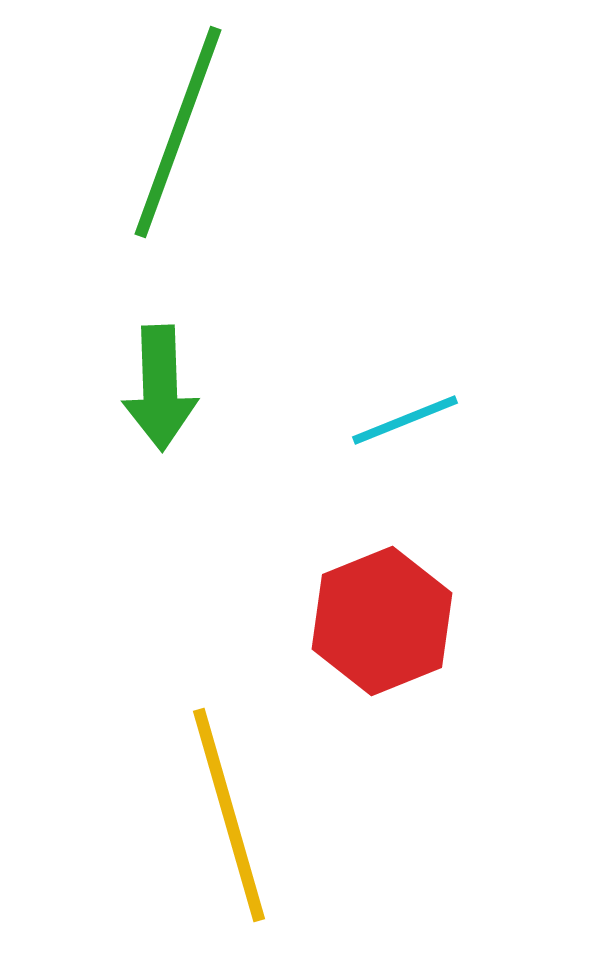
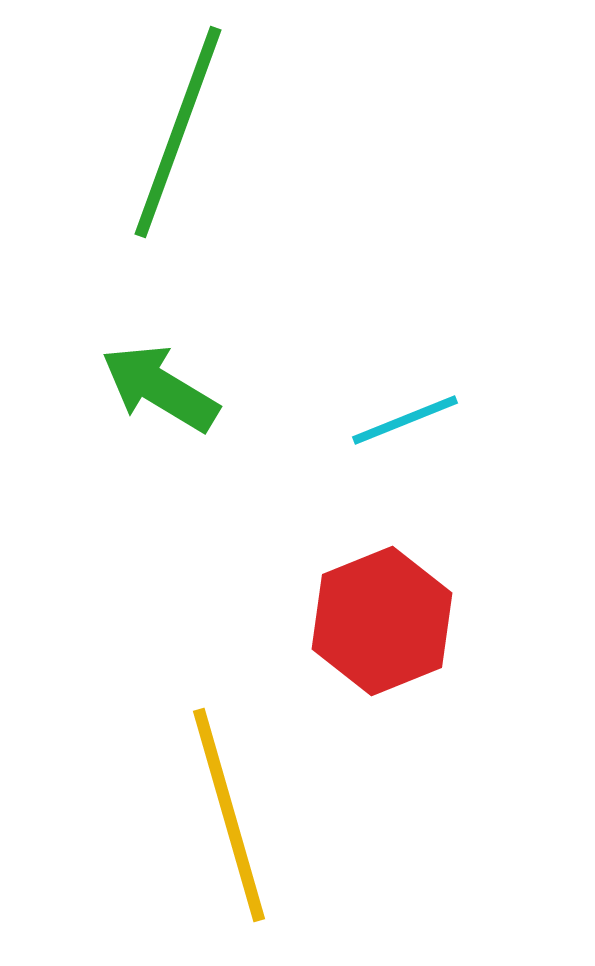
green arrow: rotated 123 degrees clockwise
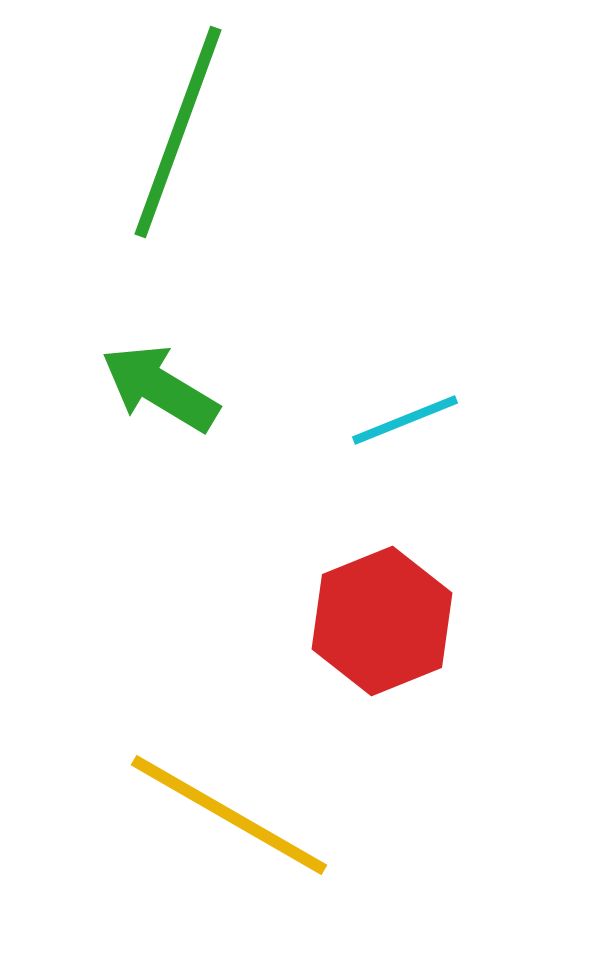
yellow line: rotated 44 degrees counterclockwise
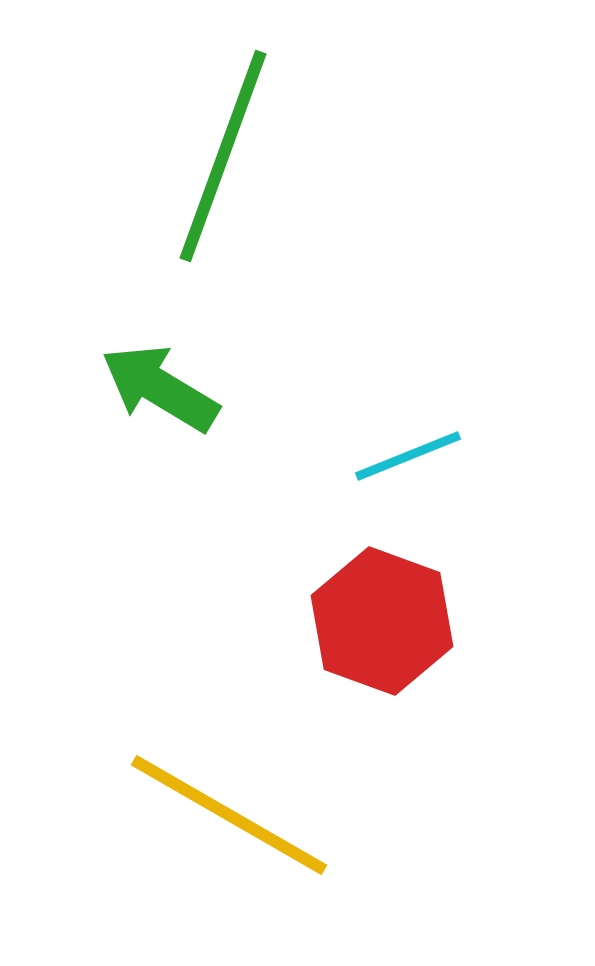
green line: moved 45 px right, 24 px down
cyan line: moved 3 px right, 36 px down
red hexagon: rotated 18 degrees counterclockwise
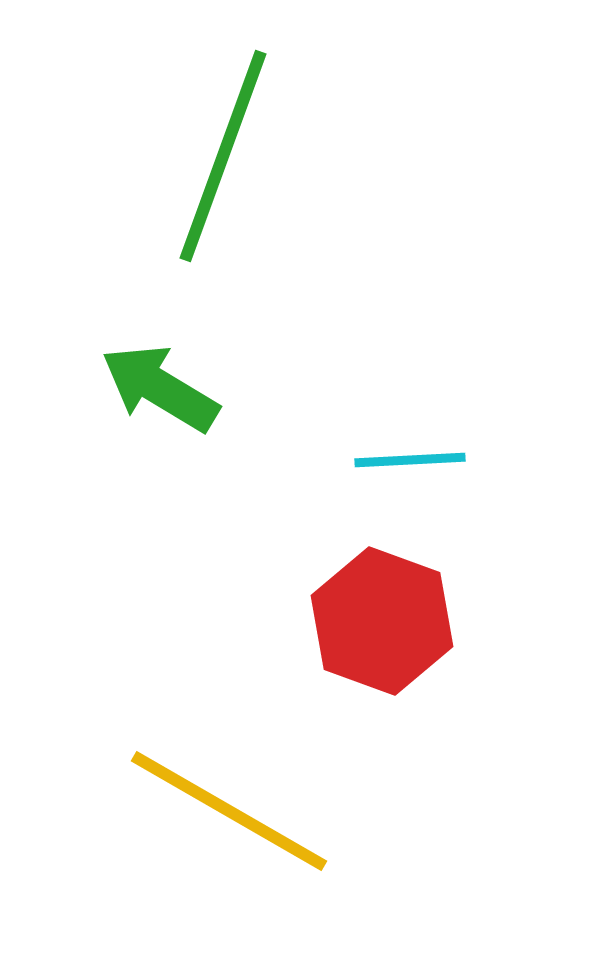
cyan line: moved 2 px right, 4 px down; rotated 19 degrees clockwise
yellow line: moved 4 px up
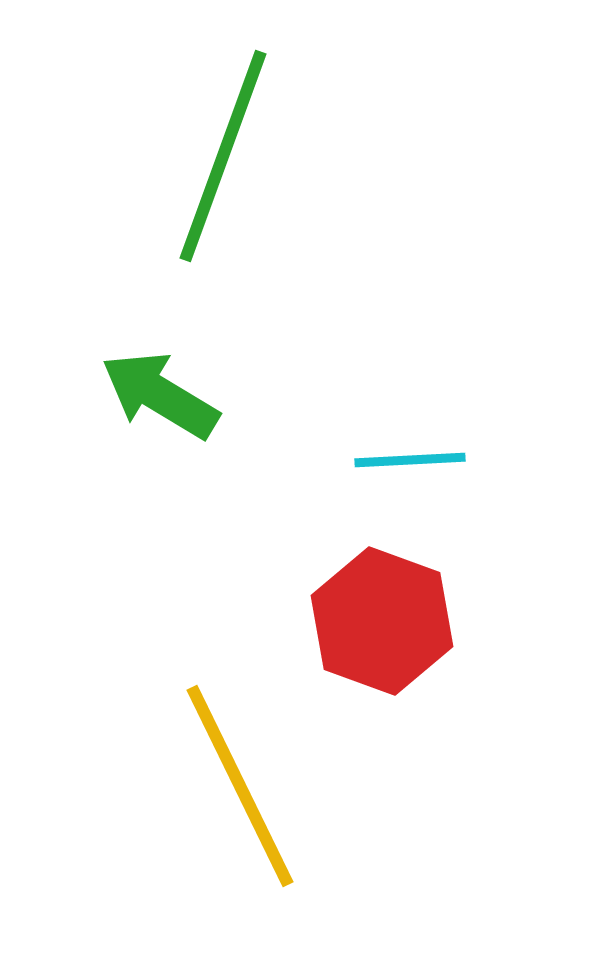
green arrow: moved 7 px down
yellow line: moved 11 px right, 25 px up; rotated 34 degrees clockwise
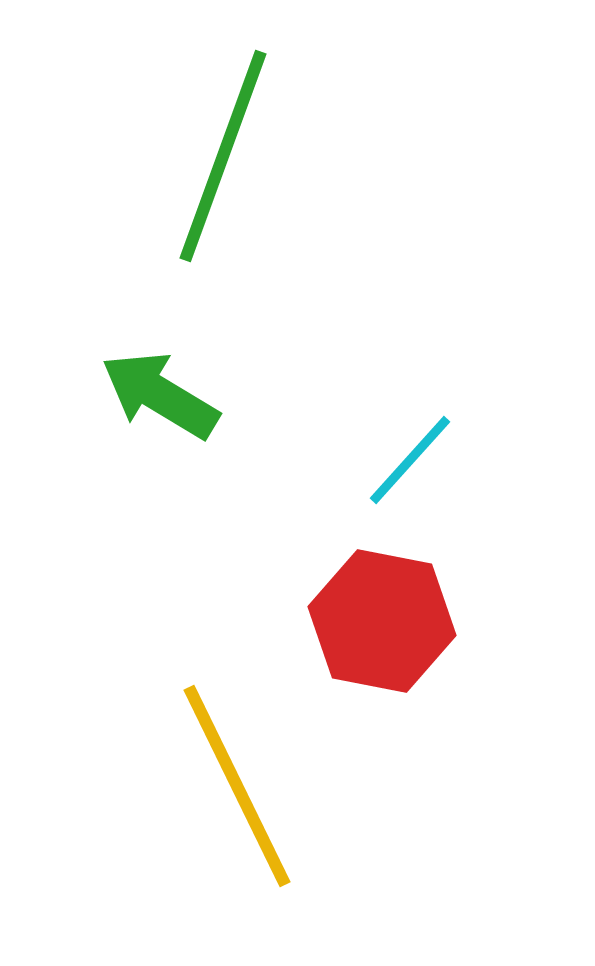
cyan line: rotated 45 degrees counterclockwise
red hexagon: rotated 9 degrees counterclockwise
yellow line: moved 3 px left
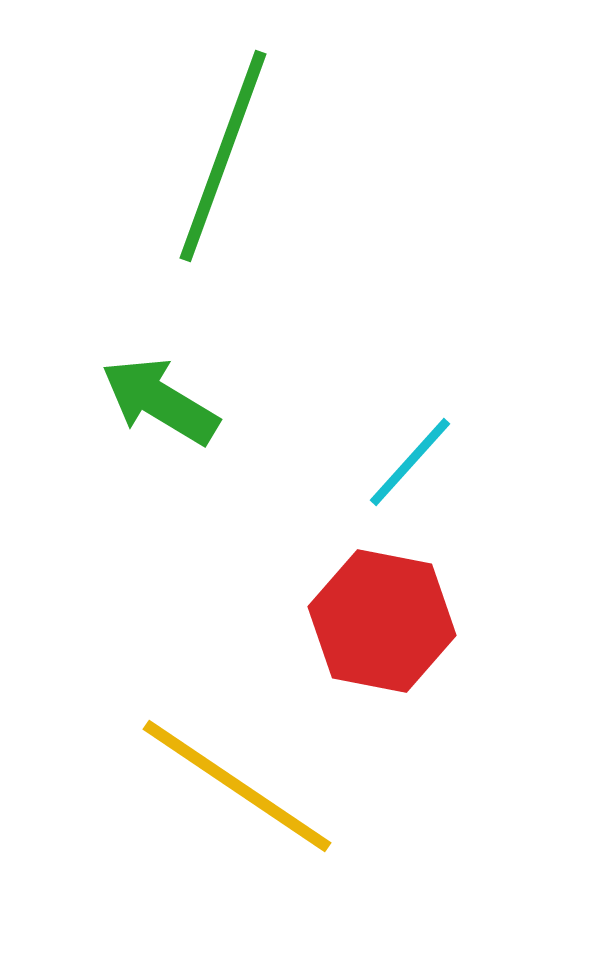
green arrow: moved 6 px down
cyan line: moved 2 px down
yellow line: rotated 30 degrees counterclockwise
